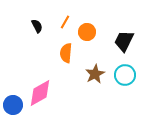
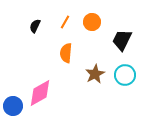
black semicircle: moved 2 px left; rotated 128 degrees counterclockwise
orange circle: moved 5 px right, 10 px up
black trapezoid: moved 2 px left, 1 px up
blue circle: moved 1 px down
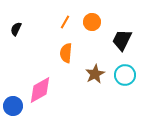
black semicircle: moved 19 px left, 3 px down
pink diamond: moved 3 px up
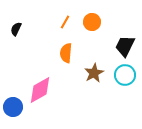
black trapezoid: moved 3 px right, 6 px down
brown star: moved 1 px left, 1 px up
blue circle: moved 1 px down
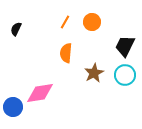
pink diamond: moved 3 px down; rotated 20 degrees clockwise
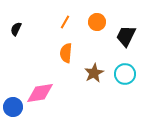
orange circle: moved 5 px right
black trapezoid: moved 1 px right, 10 px up
cyan circle: moved 1 px up
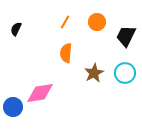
cyan circle: moved 1 px up
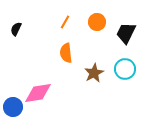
black trapezoid: moved 3 px up
orange semicircle: rotated 12 degrees counterclockwise
cyan circle: moved 4 px up
pink diamond: moved 2 px left
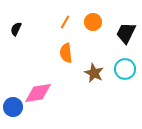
orange circle: moved 4 px left
brown star: rotated 18 degrees counterclockwise
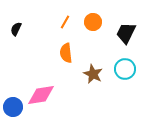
brown star: moved 1 px left, 1 px down
pink diamond: moved 3 px right, 2 px down
